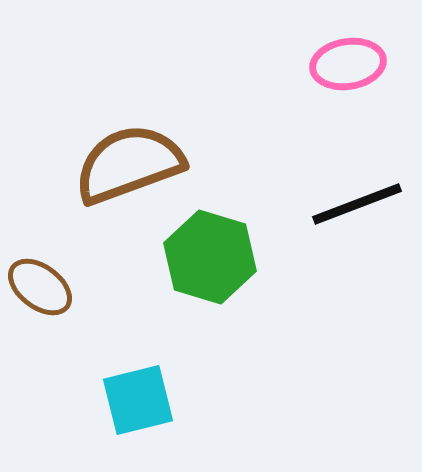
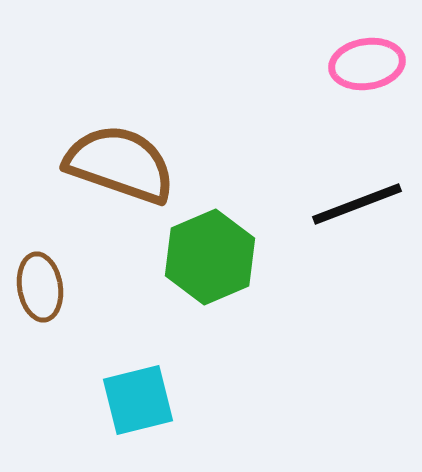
pink ellipse: moved 19 px right
brown semicircle: moved 9 px left; rotated 39 degrees clockwise
green hexagon: rotated 20 degrees clockwise
brown ellipse: rotated 44 degrees clockwise
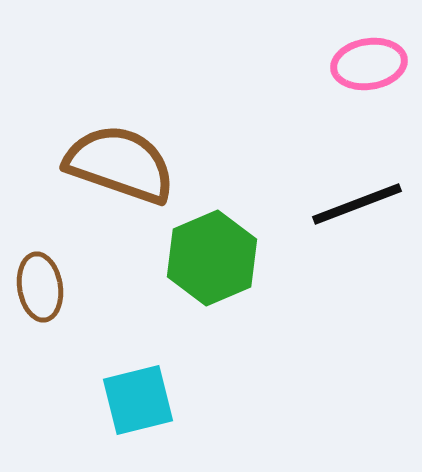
pink ellipse: moved 2 px right
green hexagon: moved 2 px right, 1 px down
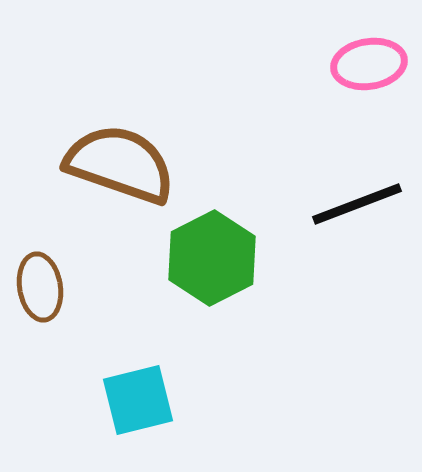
green hexagon: rotated 4 degrees counterclockwise
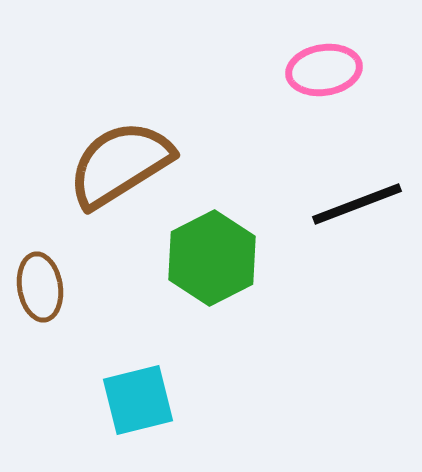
pink ellipse: moved 45 px left, 6 px down
brown semicircle: rotated 51 degrees counterclockwise
